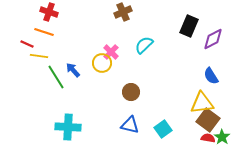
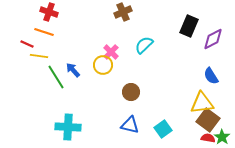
yellow circle: moved 1 px right, 2 px down
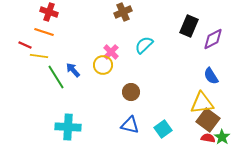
red line: moved 2 px left, 1 px down
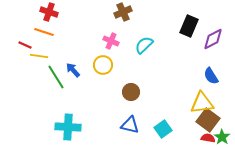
pink cross: moved 11 px up; rotated 21 degrees counterclockwise
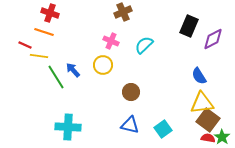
red cross: moved 1 px right, 1 px down
blue semicircle: moved 12 px left
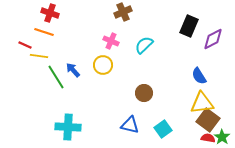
brown circle: moved 13 px right, 1 px down
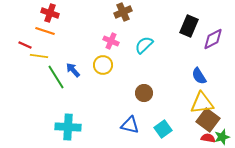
orange line: moved 1 px right, 1 px up
green star: rotated 21 degrees clockwise
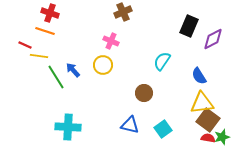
cyan semicircle: moved 18 px right, 16 px down; rotated 12 degrees counterclockwise
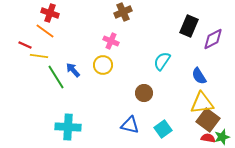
orange line: rotated 18 degrees clockwise
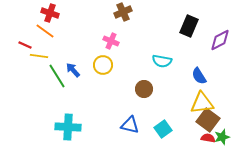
purple diamond: moved 7 px right, 1 px down
cyan semicircle: rotated 114 degrees counterclockwise
green line: moved 1 px right, 1 px up
brown circle: moved 4 px up
